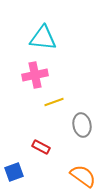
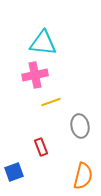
cyan triangle: moved 5 px down
yellow line: moved 3 px left
gray ellipse: moved 2 px left, 1 px down
red rectangle: rotated 42 degrees clockwise
orange semicircle: rotated 68 degrees clockwise
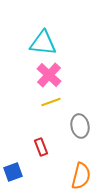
pink cross: moved 14 px right; rotated 35 degrees counterclockwise
blue square: moved 1 px left
orange semicircle: moved 2 px left
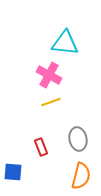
cyan triangle: moved 22 px right
pink cross: rotated 15 degrees counterclockwise
gray ellipse: moved 2 px left, 13 px down
blue square: rotated 24 degrees clockwise
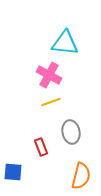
gray ellipse: moved 7 px left, 7 px up
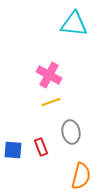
cyan triangle: moved 9 px right, 19 px up
blue square: moved 22 px up
